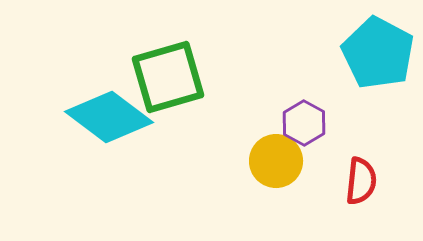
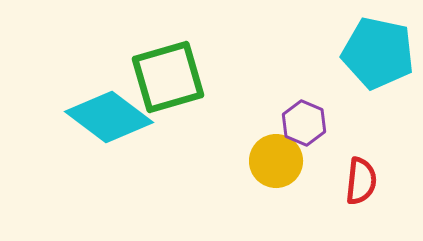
cyan pentagon: rotated 16 degrees counterclockwise
purple hexagon: rotated 6 degrees counterclockwise
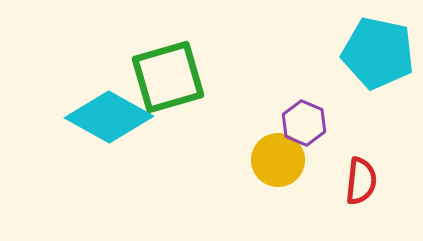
cyan diamond: rotated 8 degrees counterclockwise
yellow circle: moved 2 px right, 1 px up
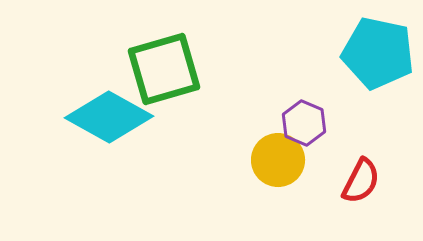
green square: moved 4 px left, 8 px up
red semicircle: rotated 21 degrees clockwise
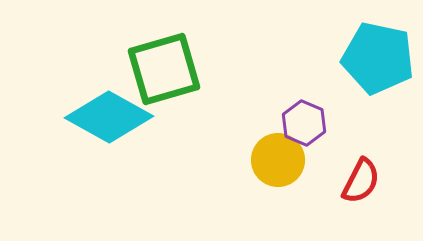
cyan pentagon: moved 5 px down
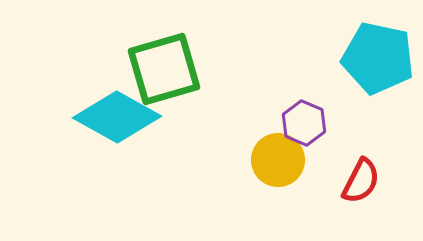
cyan diamond: moved 8 px right
